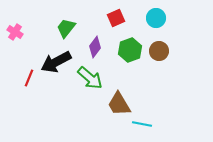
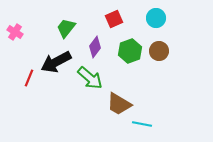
red square: moved 2 px left, 1 px down
green hexagon: moved 1 px down
brown trapezoid: rotated 28 degrees counterclockwise
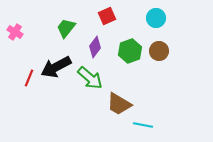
red square: moved 7 px left, 3 px up
black arrow: moved 5 px down
cyan line: moved 1 px right, 1 px down
